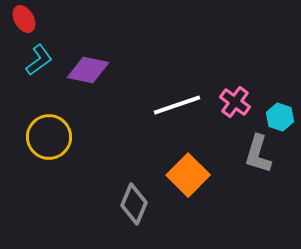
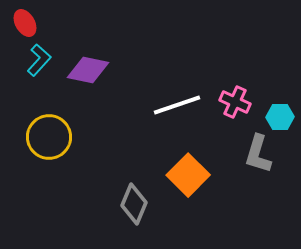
red ellipse: moved 1 px right, 4 px down
cyan L-shape: rotated 12 degrees counterclockwise
pink cross: rotated 12 degrees counterclockwise
cyan hexagon: rotated 20 degrees counterclockwise
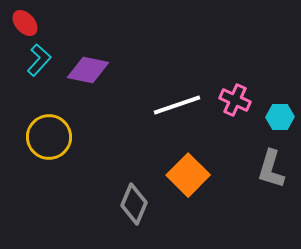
red ellipse: rotated 12 degrees counterclockwise
pink cross: moved 2 px up
gray L-shape: moved 13 px right, 15 px down
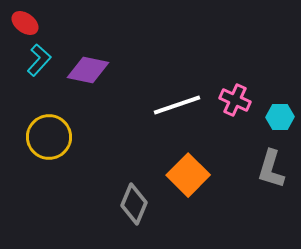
red ellipse: rotated 12 degrees counterclockwise
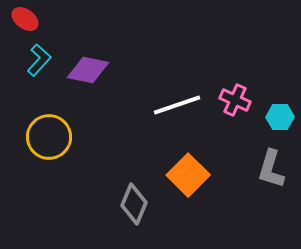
red ellipse: moved 4 px up
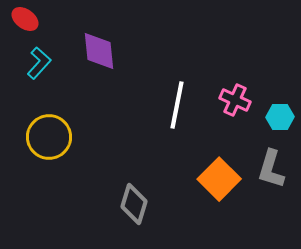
cyan L-shape: moved 3 px down
purple diamond: moved 11 px right, 19 px up; rotated 72 degrees clockwise
white line: rotated 60 degrees counterclockwise
orange square: moved 31 px right, 4 px down
gray diamond: rotated 6 degrees counterclockwise
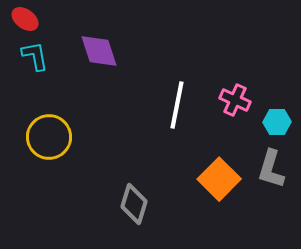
purple diamond: rotated 12 degrees counterclockwise
cyan L-shape: moved 4 px left, 7 px up; rotated 52 degrees counterclockwise
cyan hexagon: moved 3 px left, 5 px down
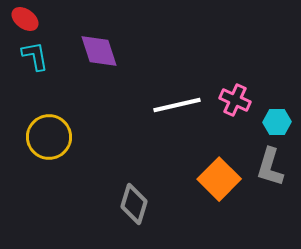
white line: rotated 66 degrees clockwise
gray L-shape: moved 1 px left, 2 px up
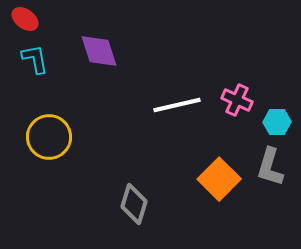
cyan L-shape: moved 3 px down
pink cross: moved 2 px right
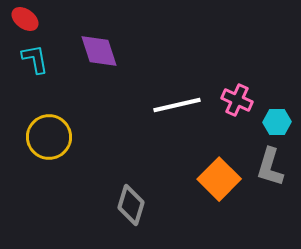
gray diamond: moved 3 px left, 1 px down
